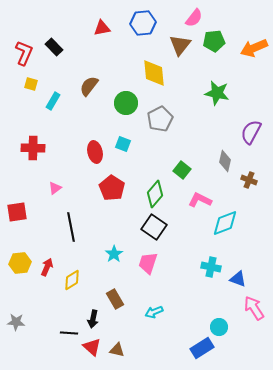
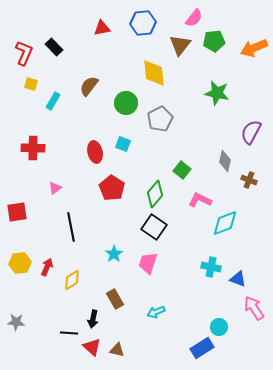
cyan arrow at (154, 312): moved 2 px right
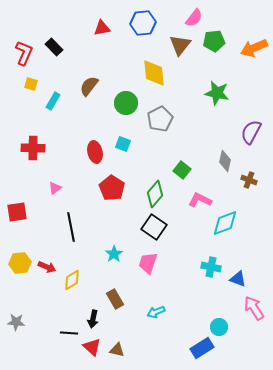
red arrow at (47, 267): rotated 90 degrees clockwise
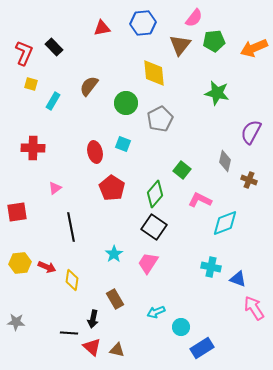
pink trapezoid at (148, 263): rotated 15 degrees clockwise
yellow diamond at (72, 280): rotated 50 degrees counterclockwise
cyan circle at (219, 327): moved 38 px left
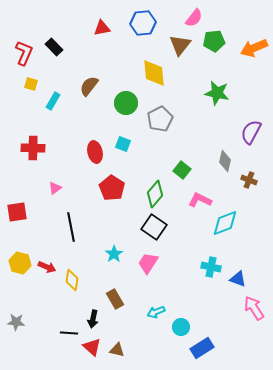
yellow hexagon at (20, 263): rotated 20 degrees clockwise
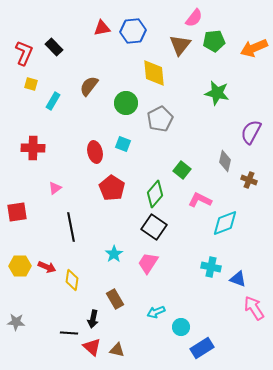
blue hexagon at (143, 23): moved 10 px left, 8 px down
yellow hexagon at (20, 263): moved 3 px down; rotated 15 degrees counterclockwise
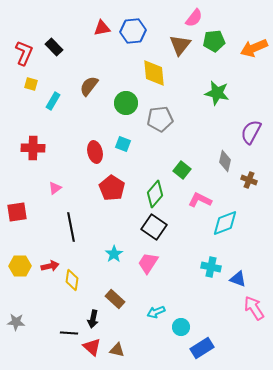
gray pentagon at (160, 119): rotated 20 degrees clockwise
red arrow at (47, 267): moved 3 px right, 1 px up; rotated 36 degrees counterclockwise
brown rectangle at (115, 299): rotated 18 degrees counterclockwise
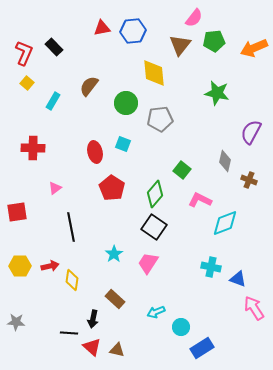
yellow square at (31, 84): moved 4 px left, 1 px up; rotated 24 degrees clockwise
